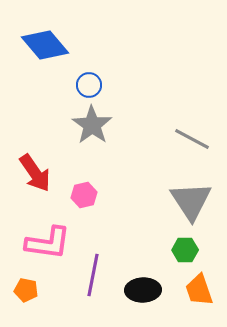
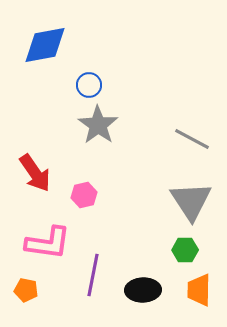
blue diamond: rotated 60 degrees counterclockwise
gray star: moved 6 px right
orange trapezoid: rotated 20 degrees clockwise
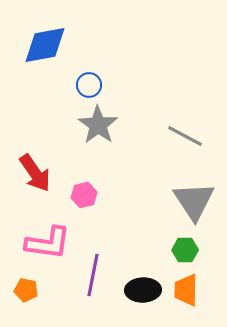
gray line: moved 7 px left, 3 px up
gray triangle: moved 3 px right
orange trapezoid: moved 13 px left
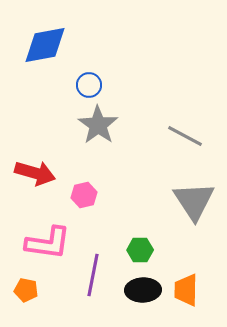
red arrow: rotated 39 degrees counterclockwise
green hexagon: moved 45 px left
